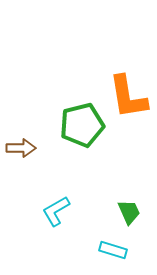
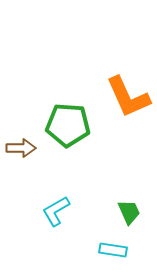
orange L-shape: rotated 15 degrees counterclockwise
green pentagon: moved 14 px left; rotated 18 degrees clockwise
cyan rectangle: rotated 8 degrees counterclockwise
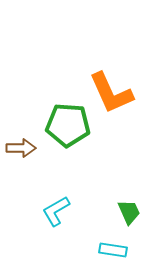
orange L-shape: moved 17 px left, 4 px up
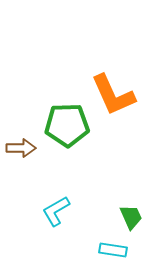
orange L-shape: moved 2 px right, 2 px down
green pentagon: moved 1 px left; rotated 6 degrees counterclockwise
green trapezoid: moved 2 px right, 5 px down
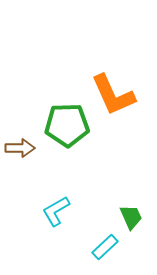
brown arrow: moved 1 px left
cyan rectangle: moved 8 px left, 3 px up; rotated 52 degrees counterclockwise
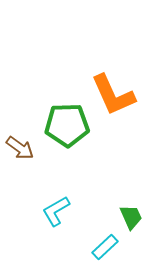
brown arrow: rotated 36 degrees clockwise
